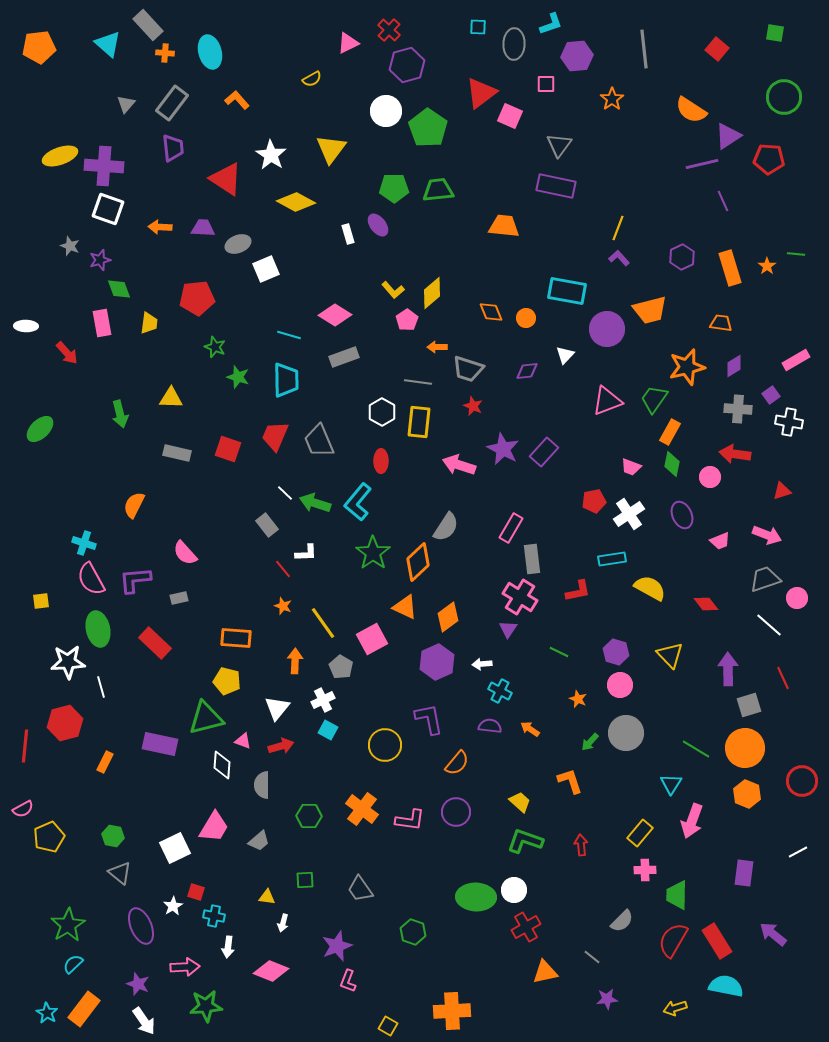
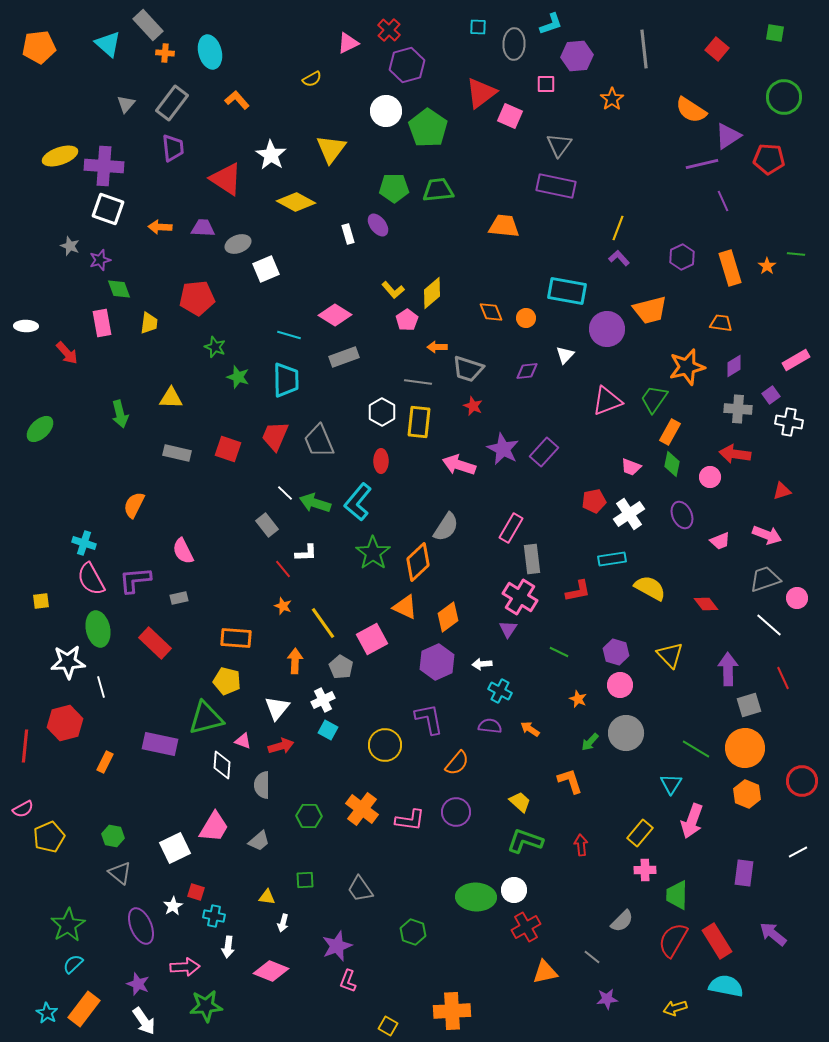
pink semicircle at (185, 553): moved 2 px left, 2 px up; rotated 16 degrees clockwise
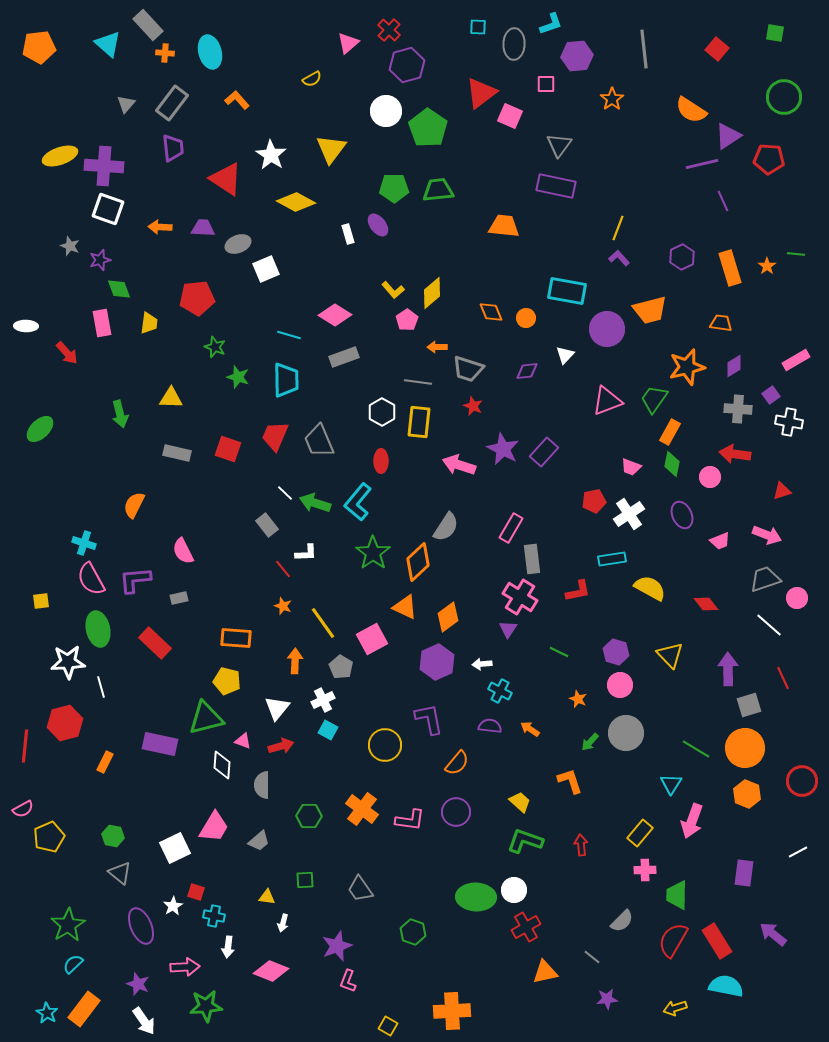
pink triangle at (348, 43): rotated 15 degrees counterclockwise
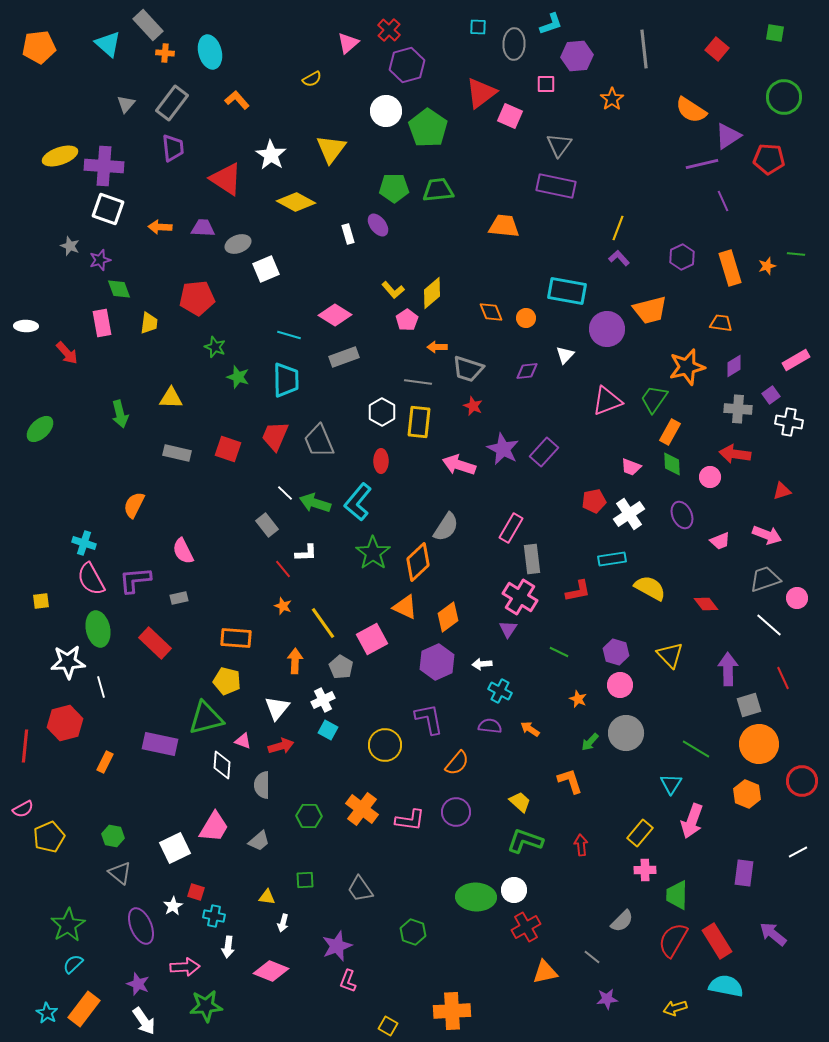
orange star at (767, 266): rotated 18 degrees clockwise
green diamond at (672, 464): rotated 15 degrees counterclockwise
orange circle at (745, 748): moved 14 px right, 4 px up
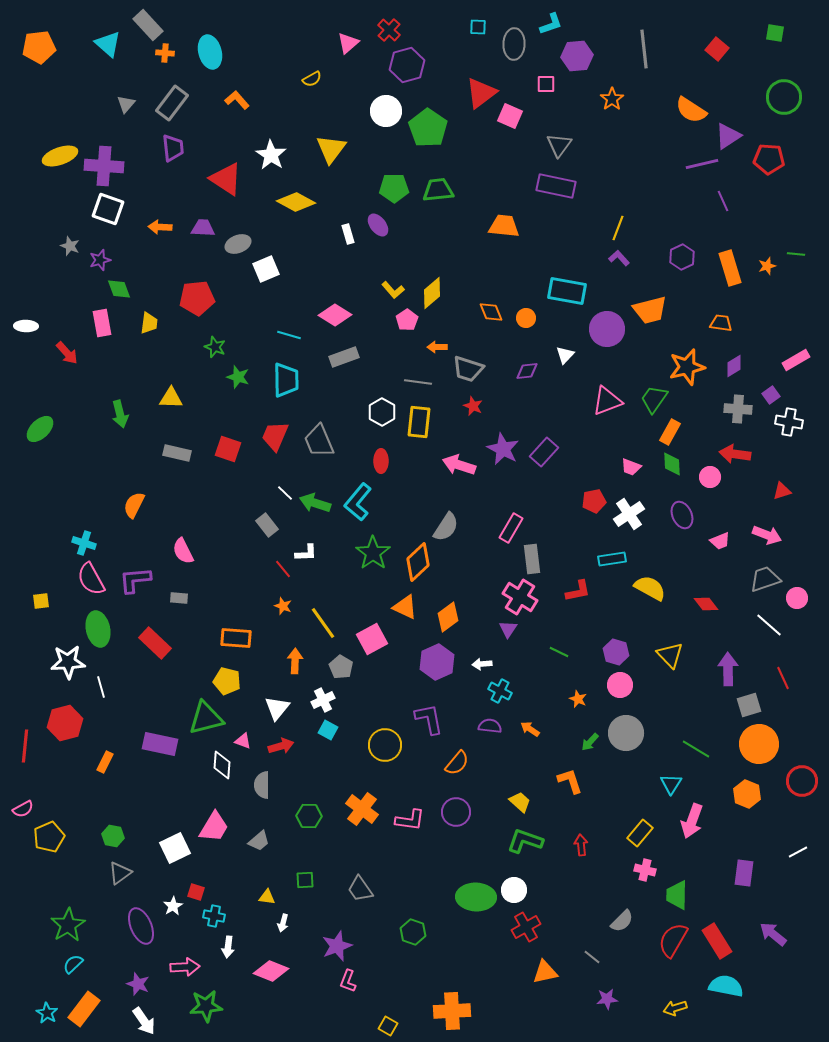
gray rectangle at (179, 598): rotated 18 degrees clockwise
pink cross at (645, 870): rotated 15 degrees clockwise
gray triangle at (120, 873): rotated 45 degrees clockwise
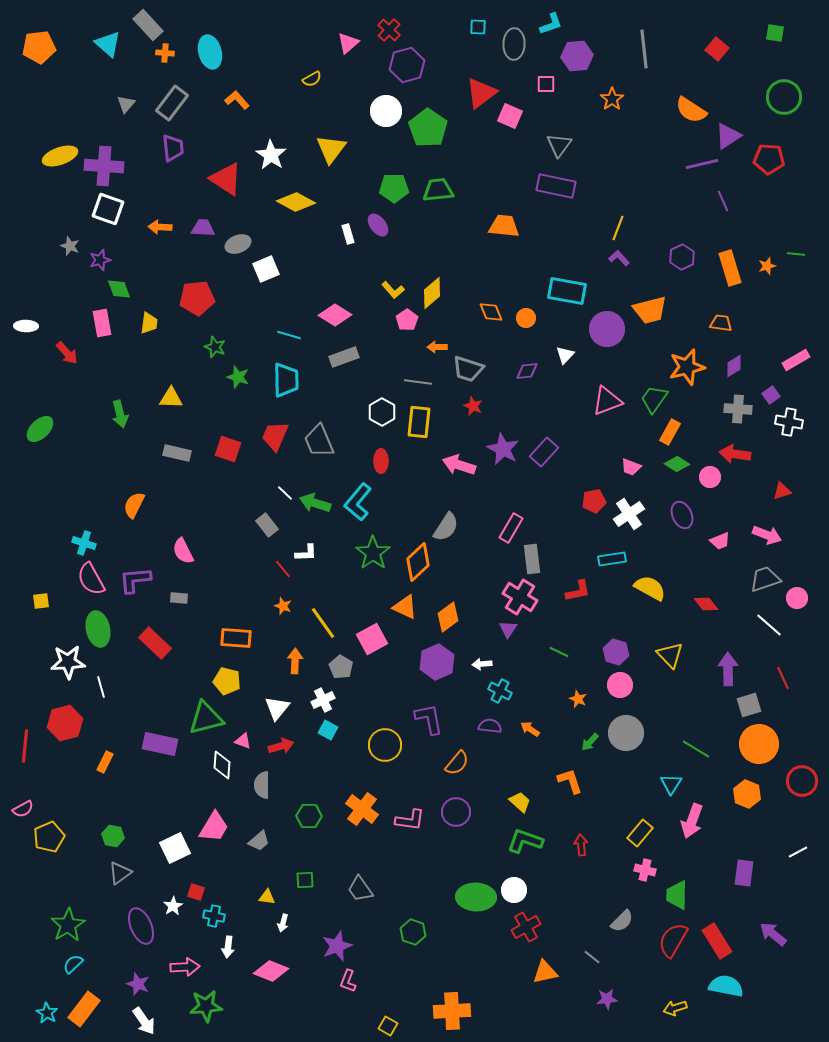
green diamond at (672, 464): moved 5 px right; rotated 55 degrees counterclockwise
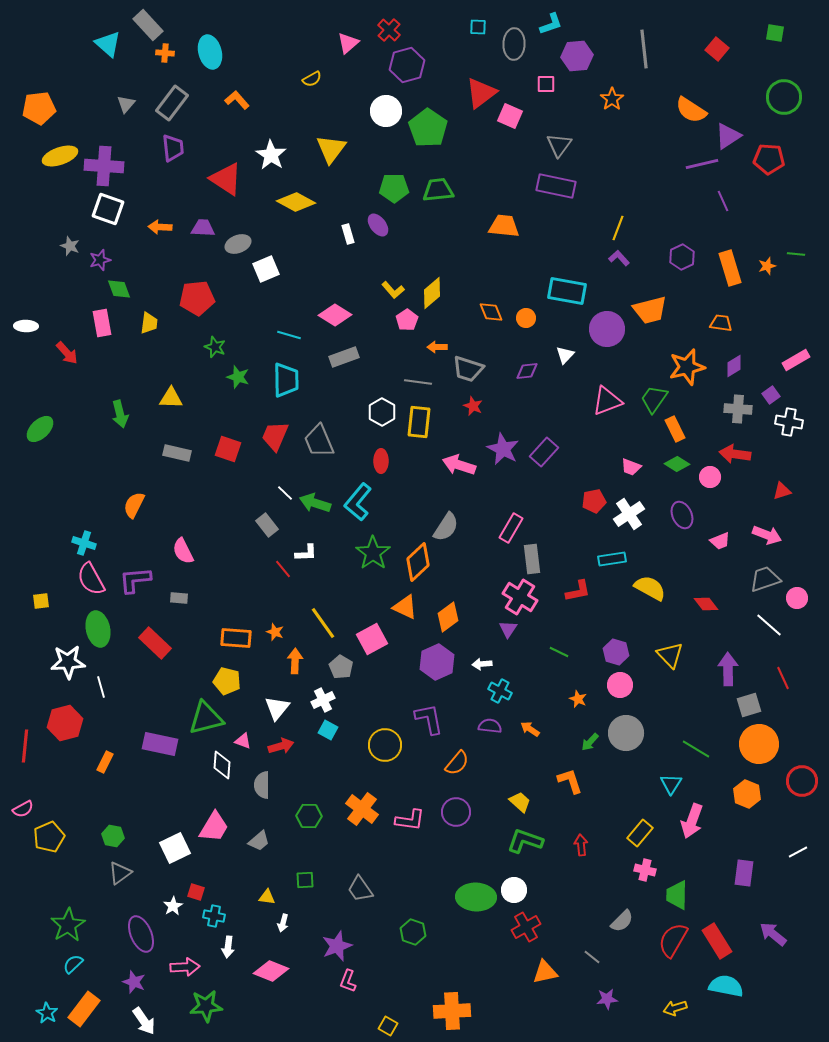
orange pentagon at (39, 47): moved 61 px down
orange rectangle at (670, 432): moved 5 px right, 3 px up; rotated 55 degrees counterclockwise
orange star at (283, 606): moved 8 px left, 26 px down
purple ellipse at (141, 926): moved 8 px down
purple star at (138, 984): moved 4 px left, 2 px up
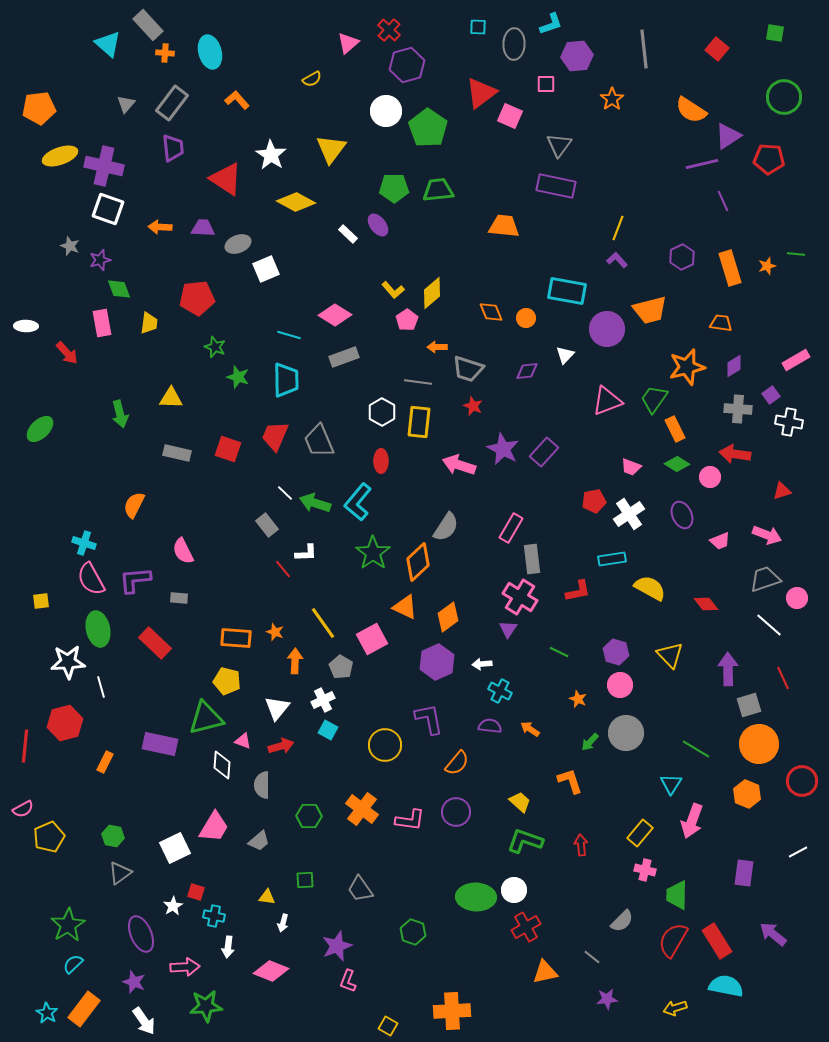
purple cross at (104, 166): rotated 9 degrees clockwise
white rectangle at (348, 234): rotated 30 degrees counterclockwise
purple L-shape at (619, 258): moved 2 px left, 2 px down
